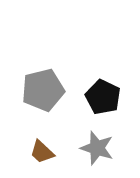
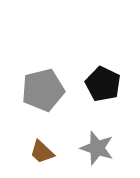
black pentagon: moved 13 px up
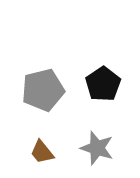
black pentagon: rotated 12 degrees clockwise
brown trapezoid: rotated 8 degrees clockwise
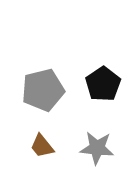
gray star: rotated 12 degrees counterclockwise
brown trapezoid: moved 6 px up
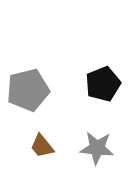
black pentagon: rotated 12 degrees clockwise
gray pentagon: moved 15 px left
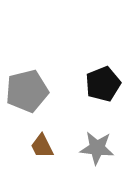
gray pentagon: moved 1 px left, 1 px down
brown trapezoid: rotated 12 degrees clockwise
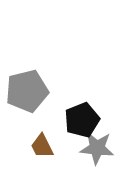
black pentagon: moved 21 px left, 36 px down
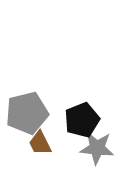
gray pentagon: moved 22 px down
brown trapezoid: moved 2 px left, 3 px up
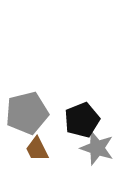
brown trapezoid: moved 3 px left, 6 px down
gray star: rotated 12 degrees clockwise
